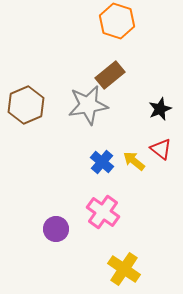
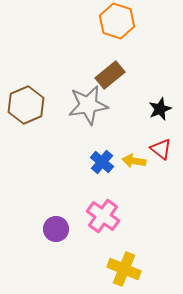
yellow arrow: rotated 30 degrees counterclockwise
pink cross: moved 4 px down
yellow cross: rotated 12 degrees counterclockwise
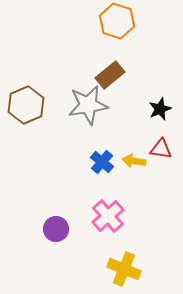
red triangle: rotated 30 degrees counterclockwise
pink cross: moved 5 px right; rotated 12 degrees clockwise
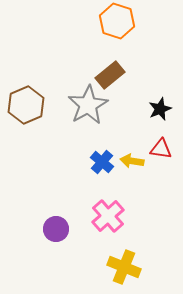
gray star: rotated 21 degrees counterclockwise
yellow arrow: moved 2 px left
yellow cross: moved 2 px up
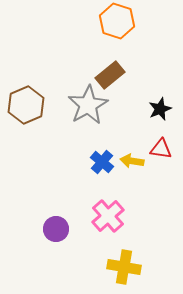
yellow cross: rotated 12 degrees counterclockwise
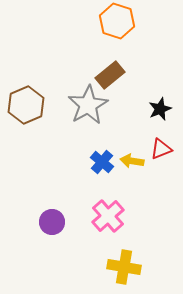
red triangle: rotated 30 degrees counterclockwise
purple circle: moved 4 px left, 7 px up
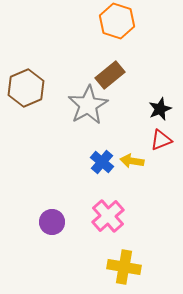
brown hexagon: moved 17 px up
red triangle: moved 9 px up
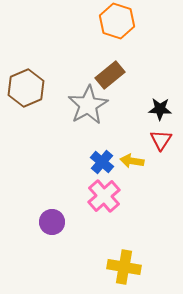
black star: rotated 25 degrees clockwise
red triangle: rotated 35 degrees counterclockwise
pink cross: moved 4 px left, 20 px up
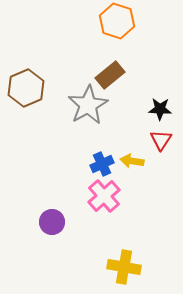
blue cross: moved 2 px down; rotated 25 degrees clockwise
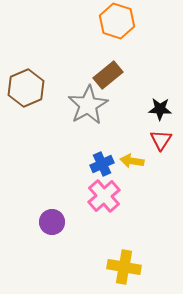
brown rectangle: moved 2 px left
